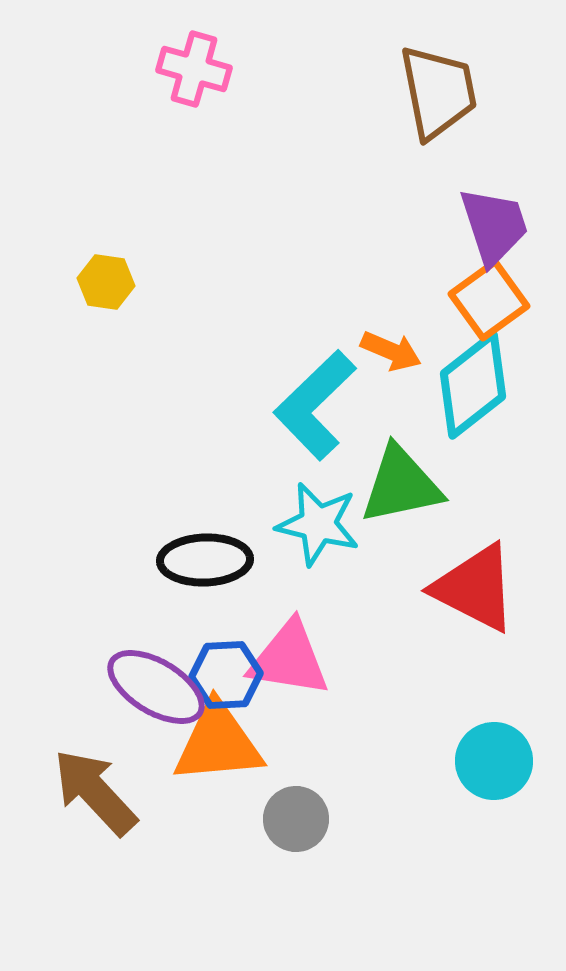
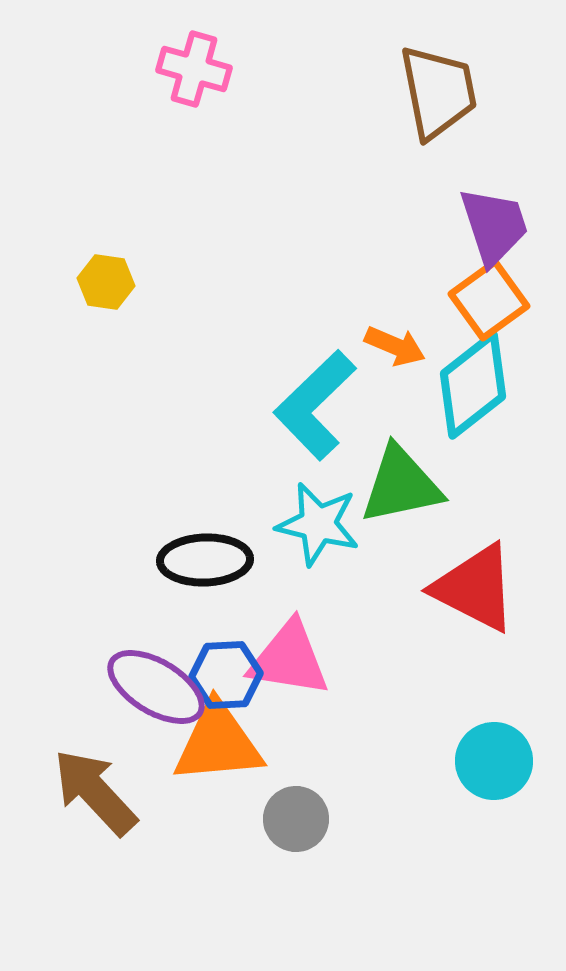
orange arrow: moved 4 px right, 5 px up
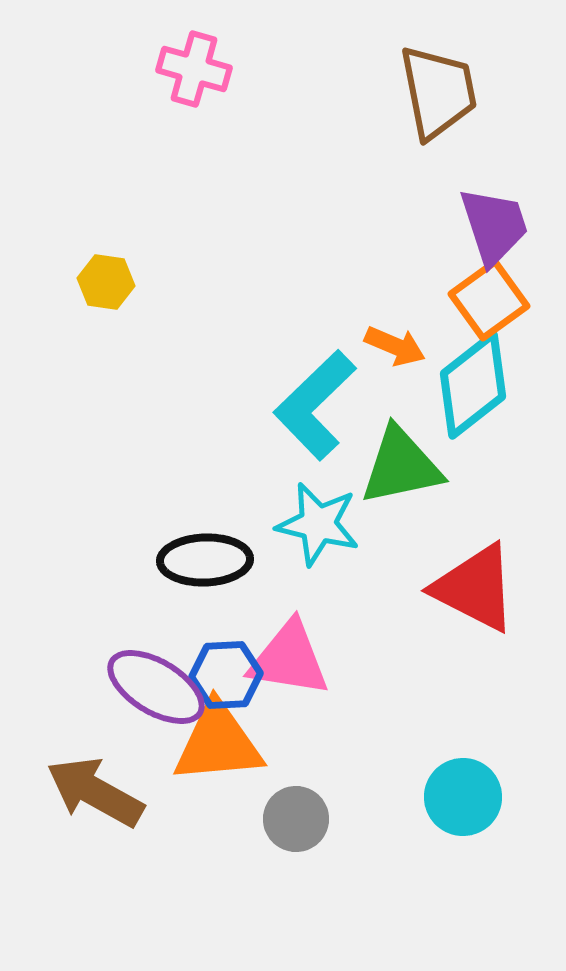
green triangle: moved 19 px up
cyan circle: moved 31 px left, 36 px down
brown arrow: rotated 18 degrees counterclockwise
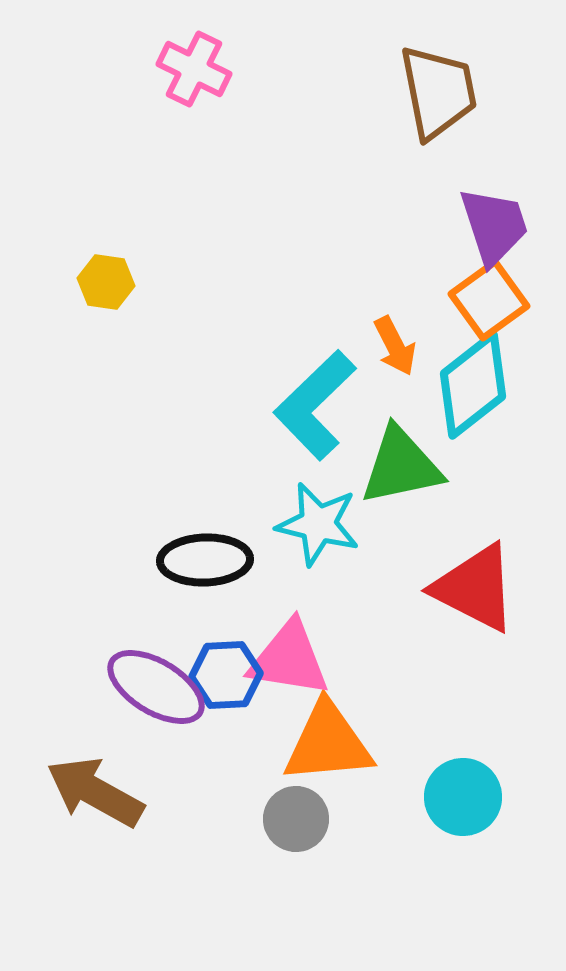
pink cross: rotated 10 degrees clockwise
orange arrow: rotated 40 degrees clockwise
orange triangle: moved 110 px right
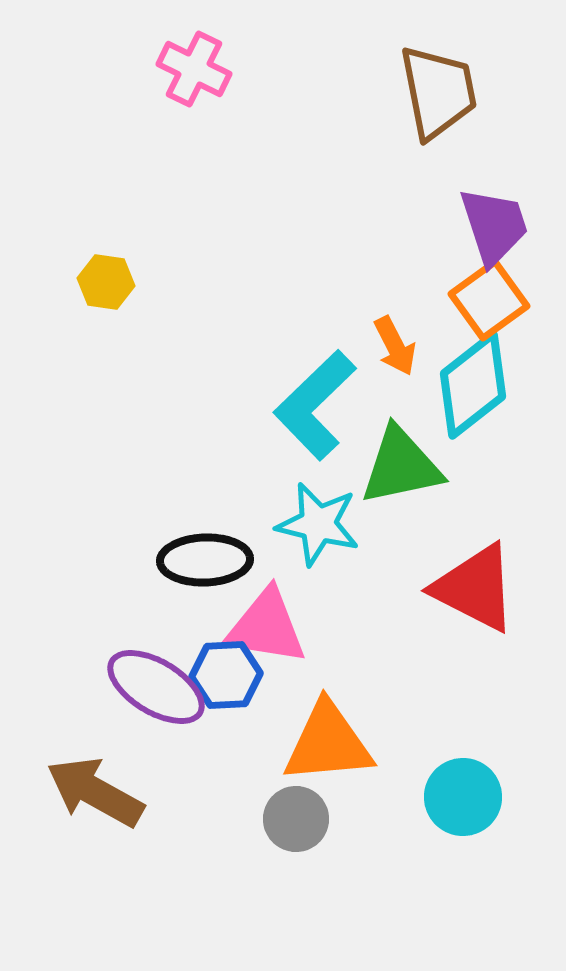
pink triangle: moved 23 px left, 32 px up
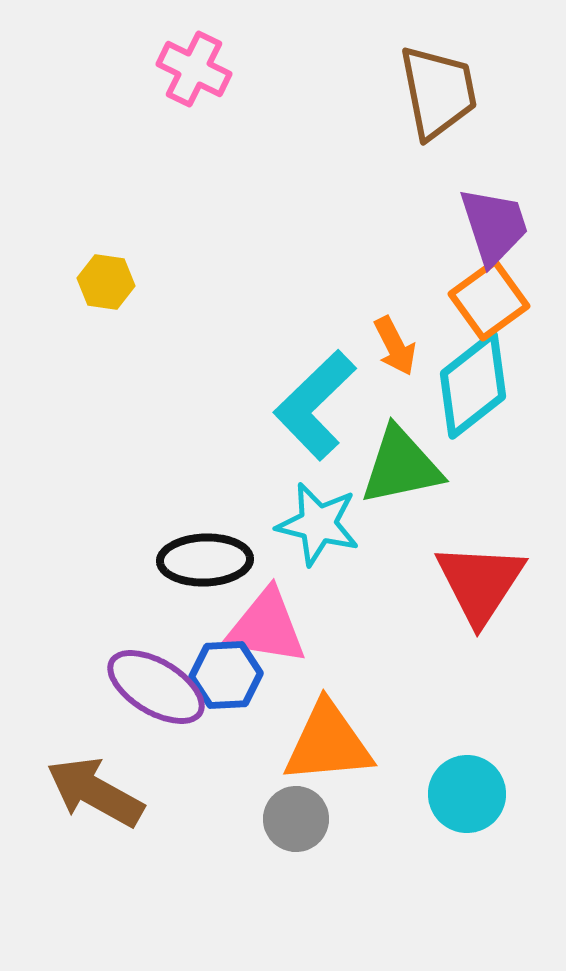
red triangle: moved 5 px right, 5 px up; rotated 36 degrees clockwise
cyan circle: moved 4 px right, 3 px up
